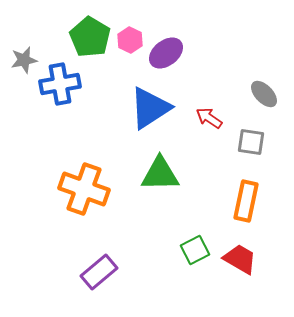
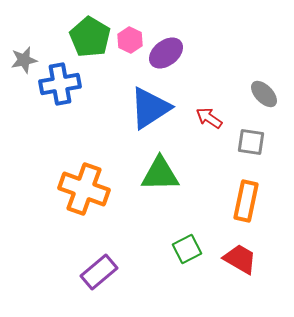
green square: moved 8 px left, 1 px up
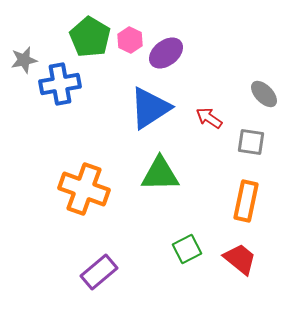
red trapezoid: rotated 9 degrees clockwise
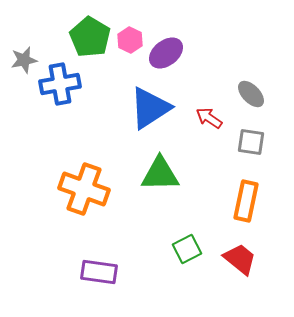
gray ellipse: moved 13 px left
purple rectangle: rotated 48 degrees clockwise
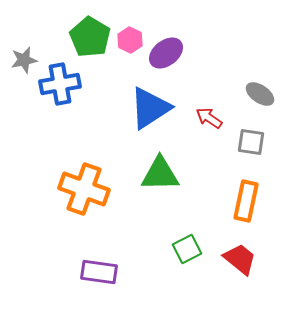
gray ellipse: moved 9 px right; rotated 12 degrees counterclockwise
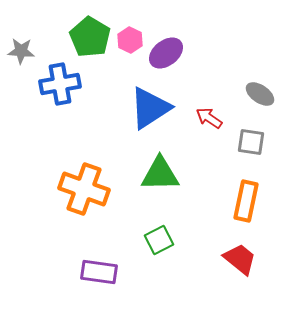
gray star: moved 3 px left, 9 px up; rotated 16 degrees clockwise
green square: moved 28 px left, 9 px up
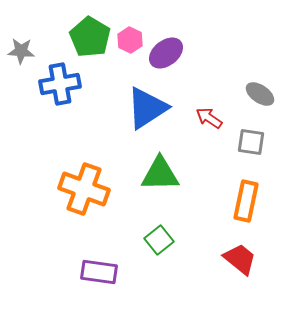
blue triangle: moved 3 px left
green square: rotated 12 degrees counterclockwise
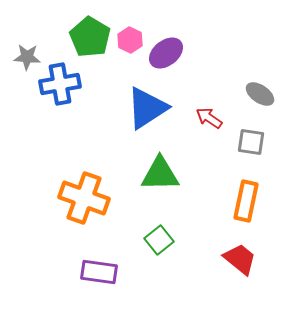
gray star: moved 6 px right, 6 px down
orange cross: moved 9 px down
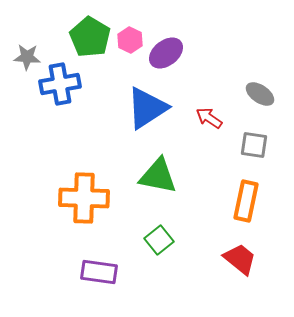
gray square: moved 3 px right, 3 px down
green triangle: moved 2 px left, 2 px down; rotated 12 degrees clockwise
orange cross: rotated 18 degrees counterclockwise
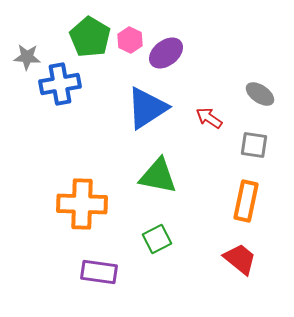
orange cross: moved 2 px left, 6 px down
green square: moved 2 px left, 1 px up; rotated 12 degrees clockwise
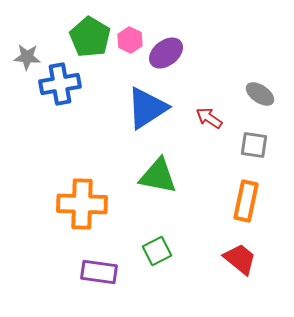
green square: moved 12 px down
